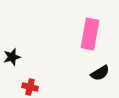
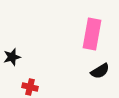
pink rectangle: moved 2 px right
black semicircle: moved 2 px up
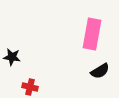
black star: rotated 24 degrees clockwise
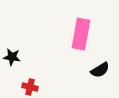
pink rectangle: moved 11 px left
black semicircle: moved 1 px up
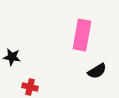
pink rectangle: moved 1 px right, 1 px down
black semicircle: moved 3 px left, 1 px down
